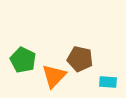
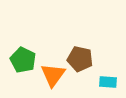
orange triangle: moved 1 px left, 1 px up; rotated 8 degrees counterclockwise
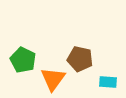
orange triangle: moved 4 px down
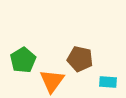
green pentagon: rotated 15 degrees clockwise
orange triangle: moved 1 px left, 2 px down
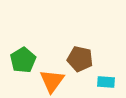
cyan rectangle: moved 2 px left
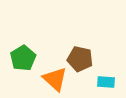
green pentagon: moved 2 px up
orange triangle: moved 3 px right, 2 px up; rotated 24 degrees counterclockwise
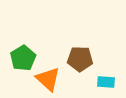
brown pentagon: rotated 10 degrees counterclockwise
orange triangle: moved 7 px left
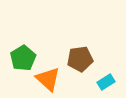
brown pentagon: rotated 10 degrees counterclockwise
cyan rectangle: rotated 36 degrees counterclockwise
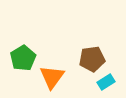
brown pentagon: moved 12 px right
orange triangle: moved 4 px right, 2 px up; rotated 24 degrees clockwise
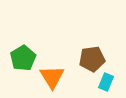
orange triangle: rotated 8 degrees counterclockwise
cyan rectangle: rotated 36 degrees counterclockwise
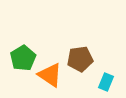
brown pentagon: moved 12 px left
orange triangle: moved 2 px left, 2 px up; rotated 24 degrees counterclockwise
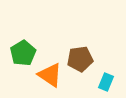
green pentagon: moved 5 px up
